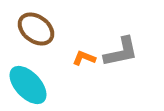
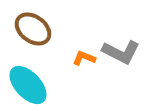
brown ellipse: moved 3 px left
gray L-shape: rotated 39 degrees clockwise
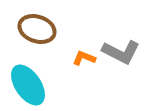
brown ellipse: moved 4 px right; rotated 18 degrees counterclockwise
cyan ellipse: rotated 9 degrees clockwise
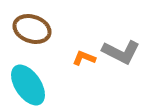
brown ellipse: moved 5 px left
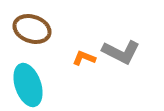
cyan ellipse: rotated 15 degrees clockwise
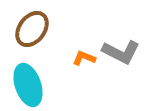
brown ellipse: rotated 72 degrees counterclockwise
